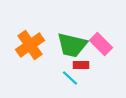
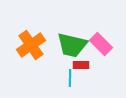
orange cross: moved 1 px right
cyan line: rotated 48 degrees clockwise
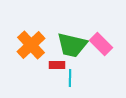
orange cross: rotated 8 degrees counterclockwise
red rectangle: moved 24 px left
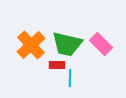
green trapezoid: moved 5 px left, 1 px up
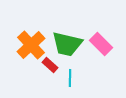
red rectangle: moved 7 px left; rotated 42 degrees clockwise
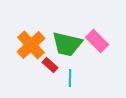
pink rectangle: moved 4 px left, 3 px up
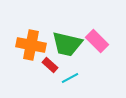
orange cross: rotated 36 degrees counterclockwise
cyan line: rotated 60 degrees clockwise
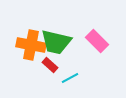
green trapezoid: moved 11 px left, 2 px up
